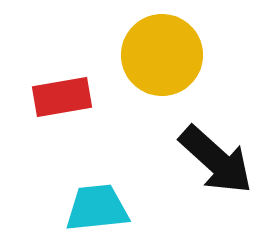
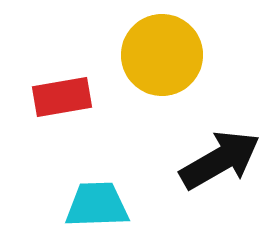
black arrow: moved 4 px right; rotated 72 degrees counterclockwise
cyan trapezoid: moved 3 px up; rotated 4 degrees clockwise
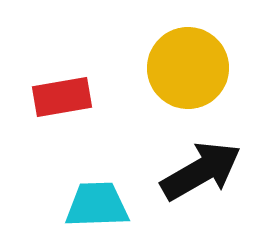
yellow circle: moved 26 px right, 13 px down
black arrow: moved 19 px left, 11 px down
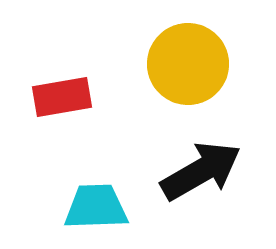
yellow circle: moved 4 px up
cyan trapezoid: moved 1 px left, 2 px down
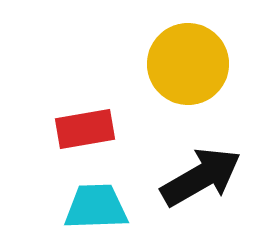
red rectangle: moved 23 px right, 32 px down
black arrow: moved 6 px down
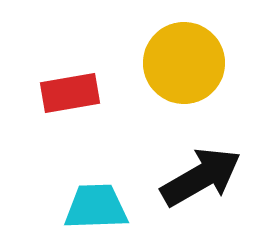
yellow circle: moved 4 px left, 1 px up
red rectangle: moved 15 px left, 36 px up
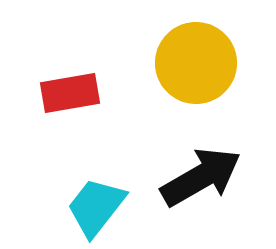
yellow circle: moved 12 px right
cyan trapezoid: rotated 50 degrees counterclockwise
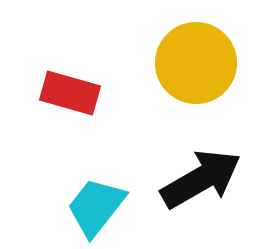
red rectangle: rotated 26 degrees clockwise
black arrow: moved 2 px down
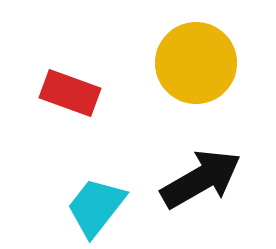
red rectangle: rotated 4 degrees clockwise
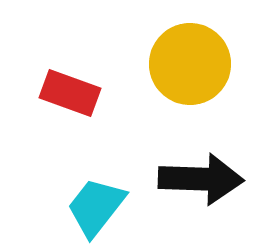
yellow circle: moved 6 px left, 1 px down
black arrow: rotated 32 degrees clockwise
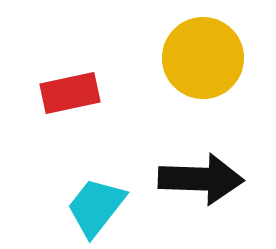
yellow circle: moved 13 px right, 6 px up
red rectangle: rotated 32 degrees counterclockwise
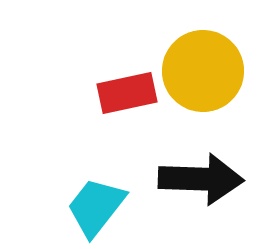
yellow circle: moved 13 px down
red rectangle: moved 57 px right
